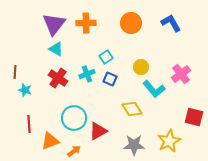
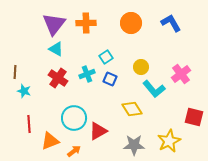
cyan star: moved 1 px left, 1 px down
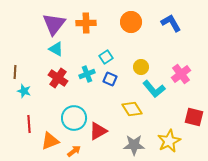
orange circle: moved 1 px up
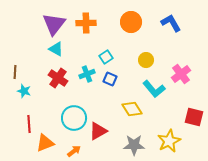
yellow circle: moved 5 px right, 7 px up
orange triangle: moved 5 px left, 2 px down
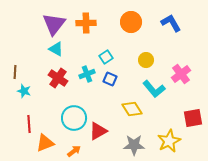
red square: moved 1 px left, 1 px down; rotated 24 degrees counterclockwise
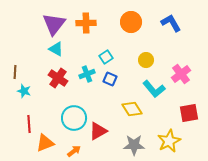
red square: moved 4 px left, 5 px up
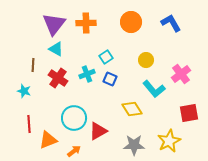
brown line: moved 18 px right, 7 px up
orange triangle: moved 3 px right, 3 px up
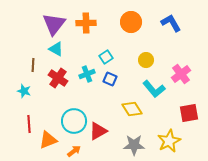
cyan circle: moved 3 px down
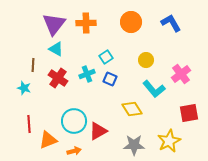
cyan star: moved 3 px up
orange arrow: rotated 24 degrees clockwise
